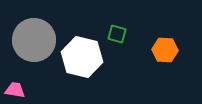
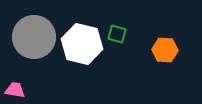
gray circle: moved 3 px up
white hexagon: moved 13 px up
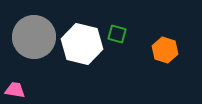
orange hexagon: rotated 15 degrees clockwise
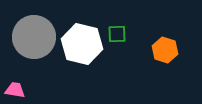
green square: rotated 18 degrees counterclockwise
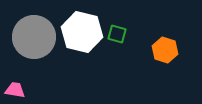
green square: rotated 18 degrees clockwise
white hexagon: moved 12 px up
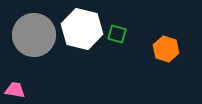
white hexagon: moved 3 px up
gray circle: moved 2 px up
orange hexagon: moved 1 px right, 1 px up
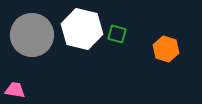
gray circle: moved 2 px left
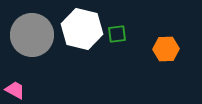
green square: rotated 24 degrees counterclockwise
orange hexagon: rotated 20 degrees counterclockwise
pink trapezoid: rotated 20 degrees clockwise
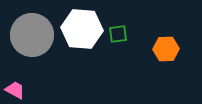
white hexagon: rotated 9 degrees counterclockwise
green square: moved 1 px right
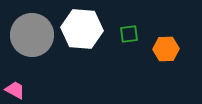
green square: moved 11 px right
